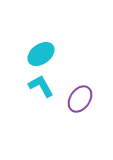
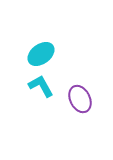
purple ellipse: rotated 60 degrees counterclockwise
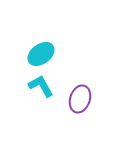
purple ellipse: rotated 44 degrees clockwise
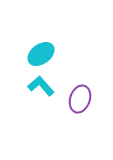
cyan L-shape: rotated 12 degrees counterclockwise
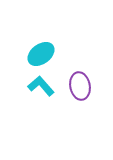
purple ellipse: moved 13 px up; rotated 28 degrees counterclockwise
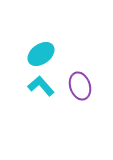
purple ellipse: rotated 8 degrees counterclockwise
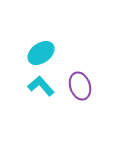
cyan ellipse: moved 1 px up
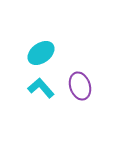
cyan L-shape: moved 2 px down
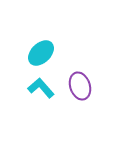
cyan ellipse: rotated 8 degrees counterclockwise
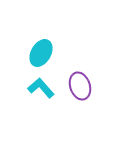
cyan ellipse: rotated 16 degrees counterclockwise
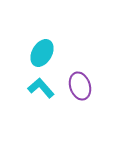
cyan ellipse: moved 1 px right
